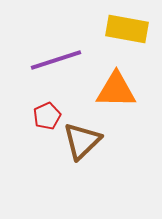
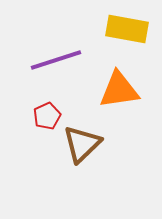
orange triangle: moved 3 px right; rotated 9 degrees counterclockwise
brown triangle: moved 3 px down
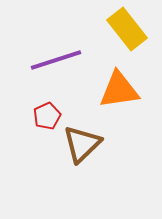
yellow rectangle: rotated 42 degrees clockwise
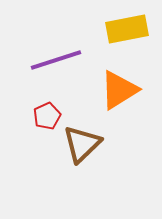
yellow rectangle: rotated 63 degrees counterclockwise
orange triangle: rotated 24 degrees counterclockwise
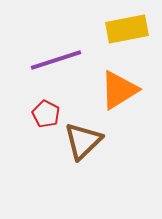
red pentagon: moved 1 px left, 2 px up; rotated 20 degrees counterclockwise
brown triangle: moved 1 px right, 3 px up
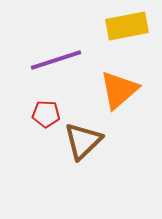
yellow rectangle: moved 3 px up
orange triangle: rotated 9 degrees counterclockwise
red pentagon: rotated 24 degrees counterclockwise
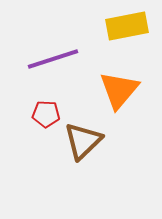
purple line: moved 3 px left, 1 px up
orange triangle: rotated 9 degrees counterclockwise
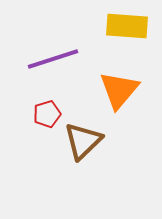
yellow rectangle: rotated 15 degrees clockwise
red pentagon: moved 1 px right; rotated 20 degrees counterclockwise
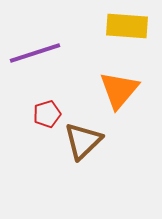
purple line: moved 18 px left, 6 px up
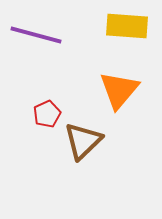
purple line: moved 1 px right, 18 px up; rotated 33 degrees clockwise
red pentagon: rotated 8 degrees counterclockwise
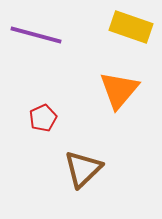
yellow rectangle: moved 4 px right, 1 px down; rotated 15 degrees clockwise
red pentagon: moved 4 px left, 4 px down
brown triangle: moved 28 px down
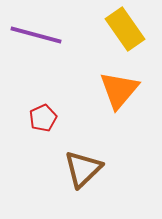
yellow rectangle: moved 6 px left, 2 px down; rotated 36 degrees clockwise
